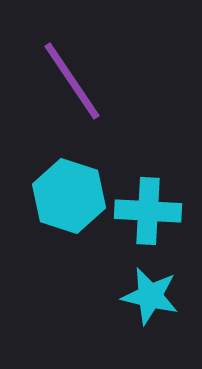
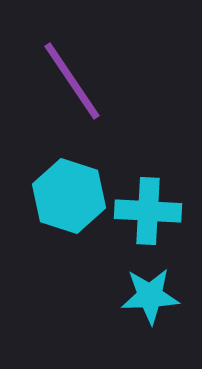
cyan star: rotated 16 degrees counterclockwise
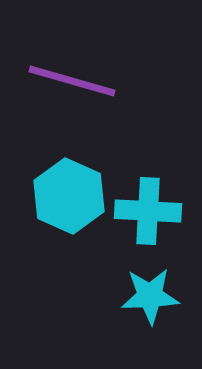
purple line: rotated 40 degrees counterclockwise
cyan hexagon: rotated 6 degrees clockwise
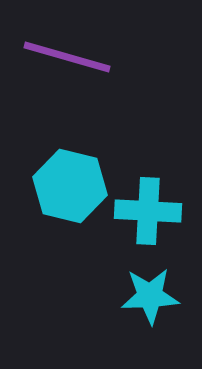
purple line: moved 5 px left, 24 px up
cyan hexagon: moved 1 px right, 10 px up; rotated 10 degrees counterclockwise
